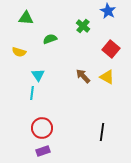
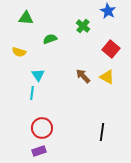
purple rectangle: moved 4 px left
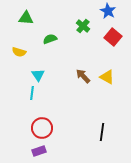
red square: moved 2 px right, 12 px up
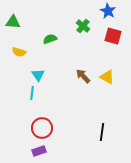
green triangle: moved 13 px left, 4 px down
red square: moved 1 px up; rotated 24 degrees counterclockwise
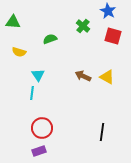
brown arrow: rotated 21 degrees counterclockwise
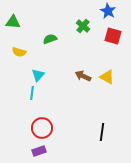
cyan triangle: rotated 16 degrees clockwise
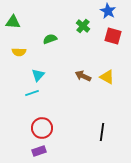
yellow semicircle: rotated 16 degrees counterclockwise
cyan line: rotated 64 degrees clockwise
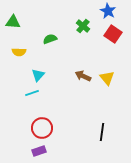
red square: moved 2 px up; rotated 18 degrees clockwise
yellow triangle: moved 1 px down; rotated 21 degrees clockwise
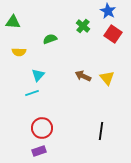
black line: moved 1 px left, 1 px up
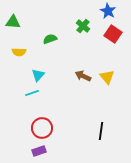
yellow triangle: moved 1 px up
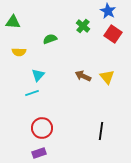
purple rectangle: moved 2 px down
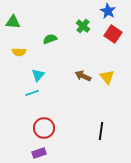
red circle: moved 2 px right
